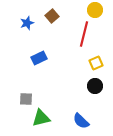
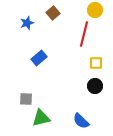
brown square: moved 1 px right, 3 px up
blue rectangle: rotated 14 degrees counterclockwise
yellow square: rotated 24 degrees clockwise
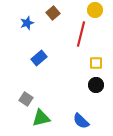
red line: moved 3 px left
black circle: moved 1 px right, 1 px up
gray square: rotated 32 degrees clockwise
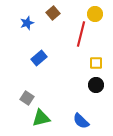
yellow circle: moved 4 px down
gray square: moved 1 px right, 1 px up
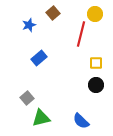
blue star: moved 2 px right, 2 px down
gray square: rotated 16 degrees clockwise
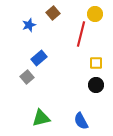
gray square: moved 21 px up
blue semicircle: rotated 18 degrees clockwise
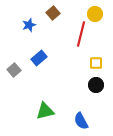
gray square: moved 13 px left, 7 px up
green triangle: moved 4 px right, 7 px up
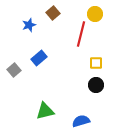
blue semicircle: rotated 102 degrees clockwise
